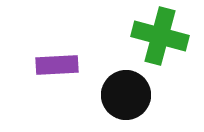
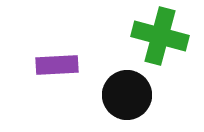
black circle: moved 1 px right
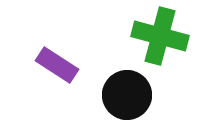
purple rectangle: rotated 36 degrees clockwise
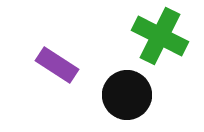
green cross: rotated 12 degrees clockwise
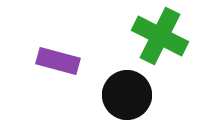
purple rectangle: moved 1 px right, 4 px up; rotated 18 degrees counterclockwise
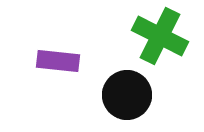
purple rectangle: rotated 9 degrees counterclockwise
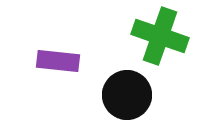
green cross: rotated 8 degrees counterclockwise
